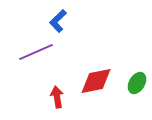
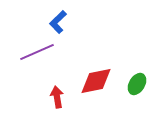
blue L-shape: moved 1 px down
purple line: moved 1 px right
green ellipse: moved 1 px down
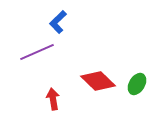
red diamond: moved 2 px right; rotated 56 degrees clockwise
red arrow: moved 4 px left, 2 px down
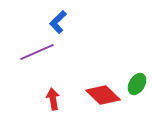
red diamond: moved 5 px right, 14 px down
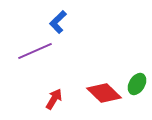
purple line: moved 2 px left, 1 px up
red diamond: moved 1 px right, 2 px up
red arrow: moved 1 px right; rotated 40 degrees clockwise
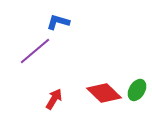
blue L-shape: rotated 60 degrees clockwise
purple line: rotated 16 degrees counterclockwise
green ellipse: moved 6 px down
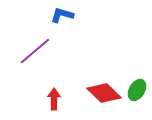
blue L-shape: moved 4 px right, 7 px up
red arrow: rotated 30 degrees counterclockwise
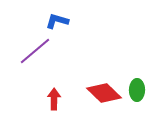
blue L-shape: moved 5 px left, 6 px down
green ellipse: rotated 30 degrees counterclockwise
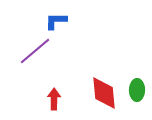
blue L-shape: moved 1 px left; rotated 15 degrees counterclockwise
red diamond: rotated 40 degrees clockwise
